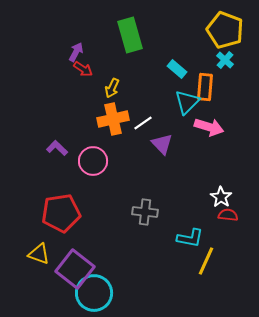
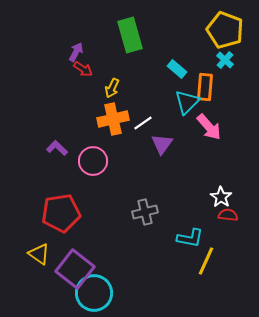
pink arrow: rotated 32 degrees clockwise
purple triangle: rotated 20 degrees clockwise
gray cross: rotated 20 degrees counterclockwise
yellow triangle: rotated 15 degrees clockwise
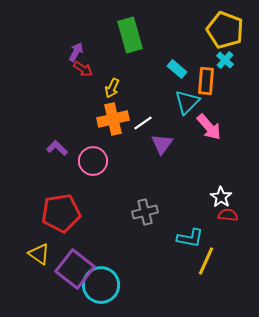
orange rectangle: moved 1 px right, 6 px up
cyan circle: moved 7 px right, 8 px up
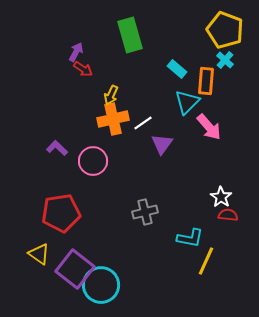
yellow arrow: moved 1 px left, 7 px down
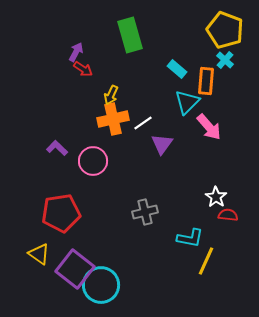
white star: moved 5 px left
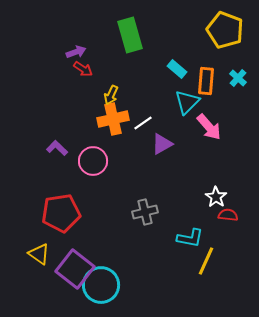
purple arrow: rotated 42 degrees clockwise
cyan cross: moved 13 px right, 18 px down
purple triangle: rotated 25 degrees clockwise
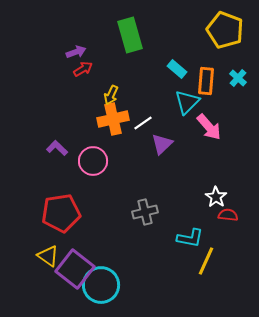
red arrow: rotated 66 degrees counterclockwise
purple triangle: rotated 15 degrees counterclockwise
yellow triangle: moved 9 px right, 2 px down
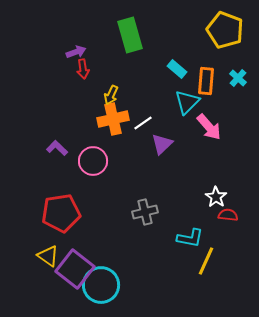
red arrow: rotated 114 degrees clockwise
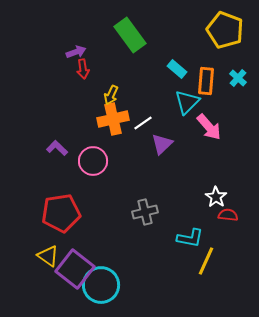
green rectangle: rotated 20 degrees counterclockwise
